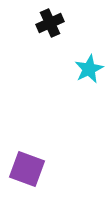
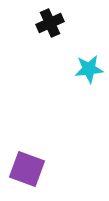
cyan star: rotated 20 degrees clockwise
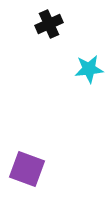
black cross: moved 1 px left, 1 px down
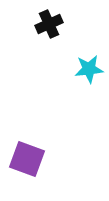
purple square: moved 10 px up
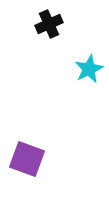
cyan star: rotated 20 degrees counterclockwise
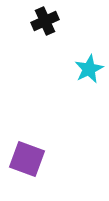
black cross: moved 4 px left, 3 px up
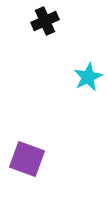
cyan star: moved 1 px left, 8 px down
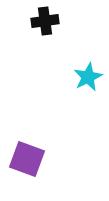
black cross: rotated 16 degrees clockwise
